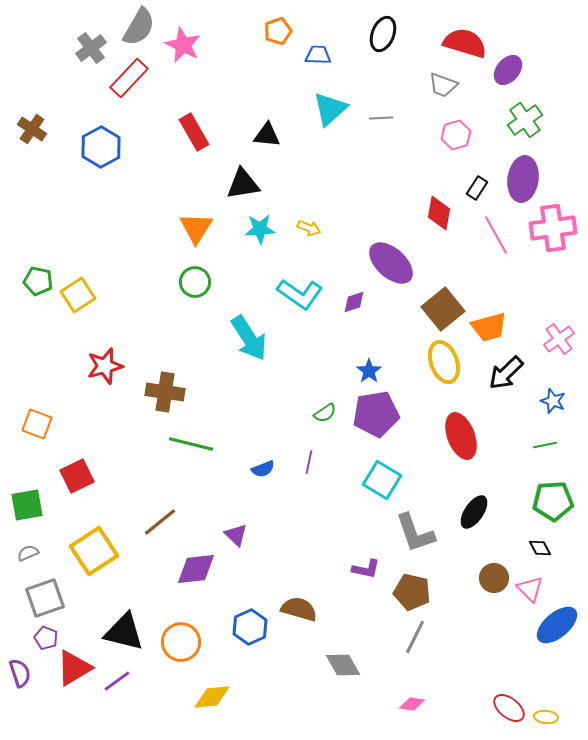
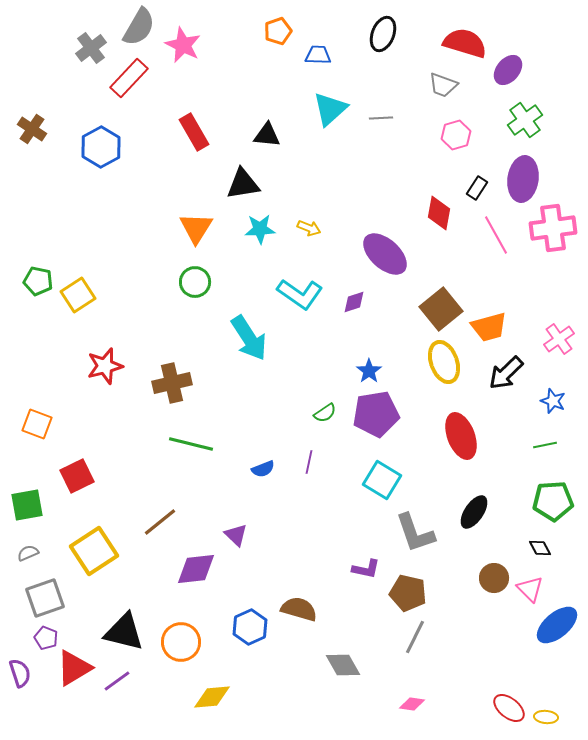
purple ellipse at (391, 263): moved 6 px left, 9 px up
brown square at (443, 309): moved 2 px left
brown cross at (165, 392): moved 7 px right, 9 px up; rotated 21 degrees counterclockwise
brown pentagon at (412, 592): moved 4 px left, 1 px down
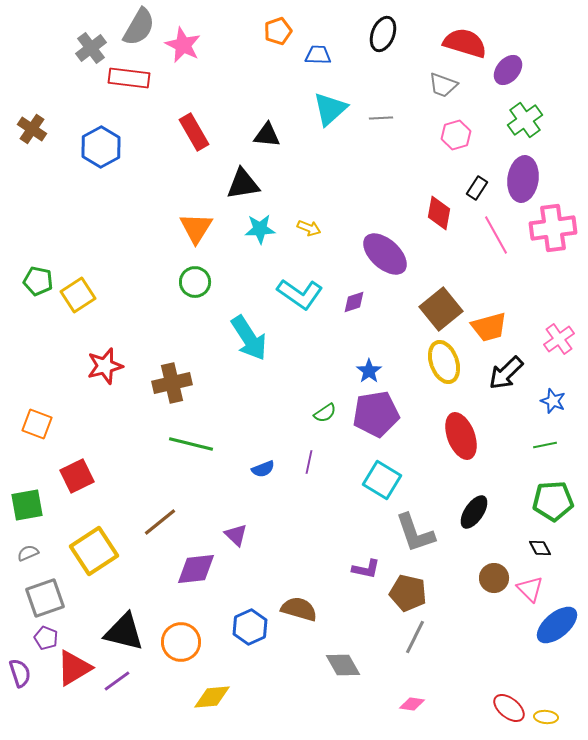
red rectangle at (129, 78): rotated 54 degrees clockwise
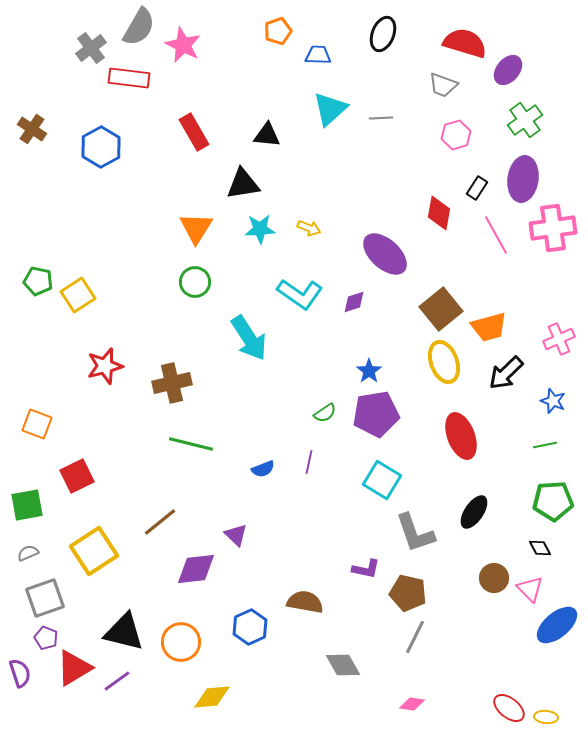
pink cross at (559, 339): rotated 12 degrees clockwise
brown semicircle at (299, 609): moved 6 px right, 7 px up; rotated 6 degrees counterclockwise
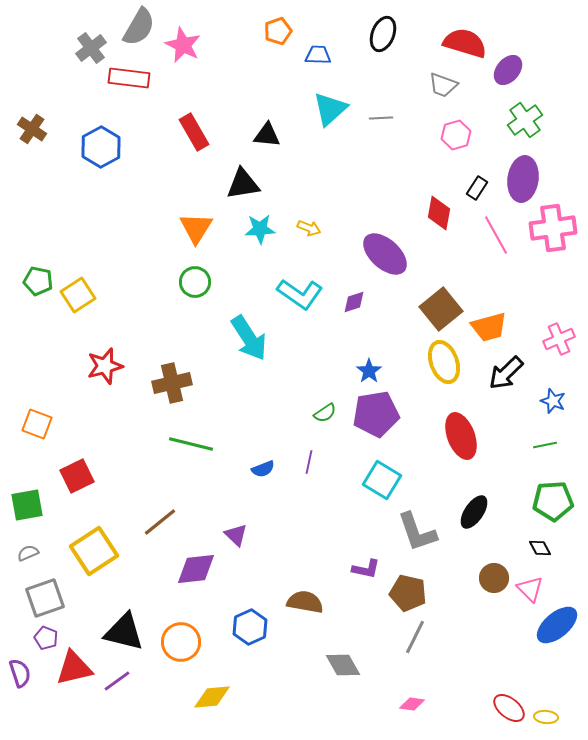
gray L-shape at (415, 533): moved 2 px right, 1 px up
red triangle at (74, 668): rotated 18 degrees clockwise
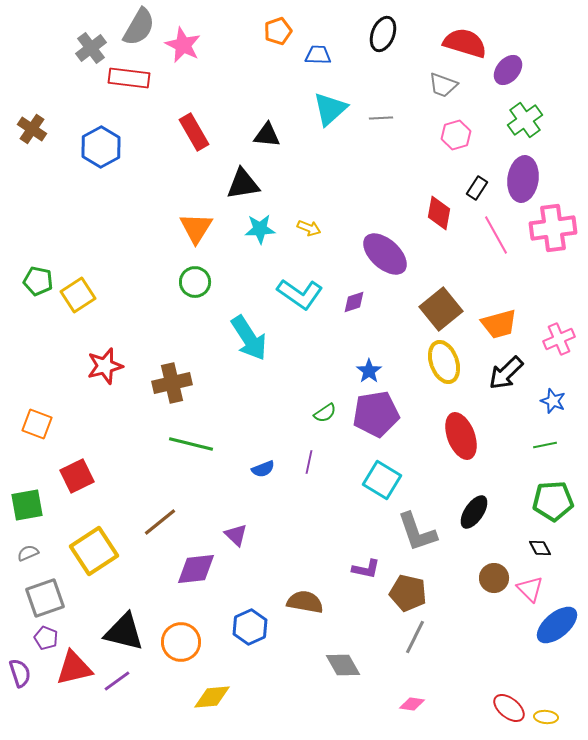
orange trapezoid at (489, 327): moved 10 px right, 3 px up
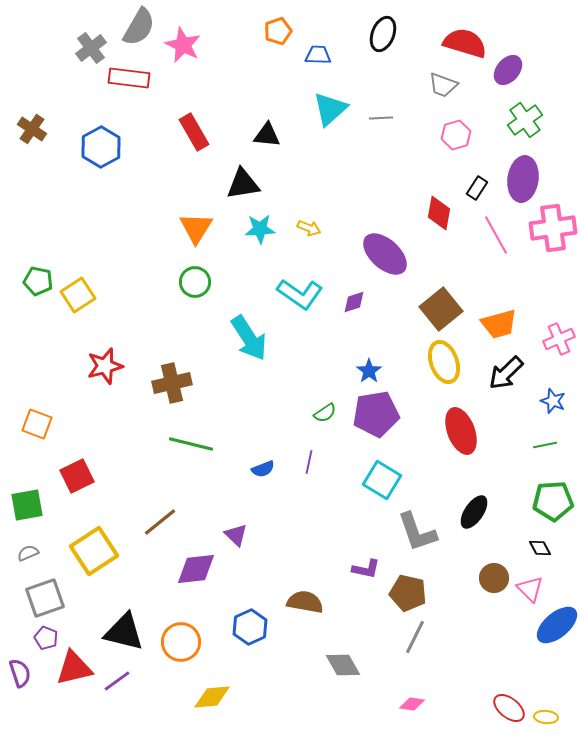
red ellipse at (461, 436): moved 5 px up
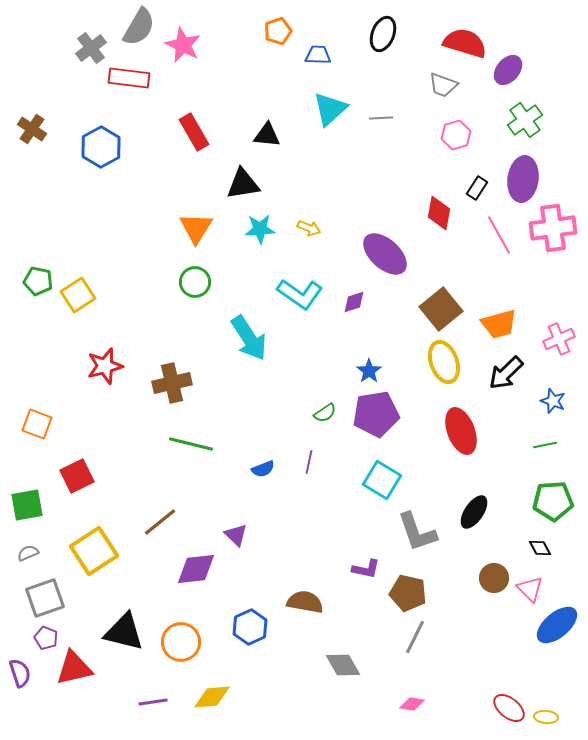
pink line at (496, 235): moved 3 px right
purple line at (117, 681): moved 36 px right, 21 px down; rotated 28 degrees clockwise
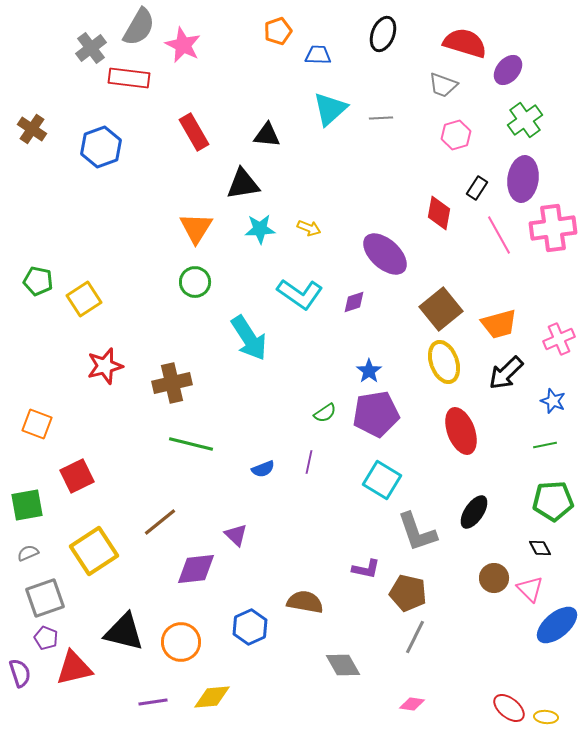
blue hexagon at (101, 147): rotated 9 degrees clockwise
yellow square at (78, 295): moved 6 px right, 4 px down
